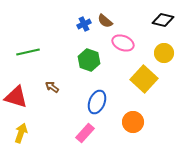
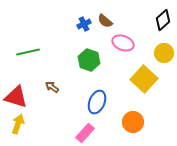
black diamond: rotated 55 degrees counterclockwise
yellow arrow: moved 3 px left, 9 px up
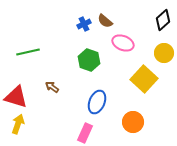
pink rectangle: rotated 18 degrees counterclockwise
